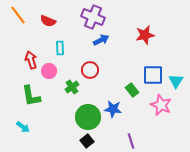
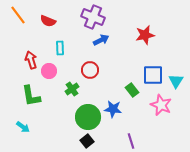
green cross: moved 2 px down
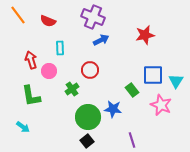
purple line: moved 1 px right, 1 px up
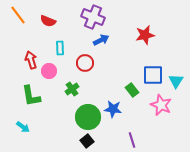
red circle: moved 5 px left, 7 px up
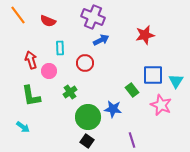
green cross: moved 2 px left, 3 px down
black square: rotated 16 degrees counterclockwise
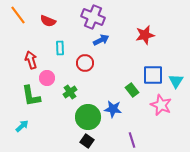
pink circle: moved 2 px left, 7 px down
cyan arrow: moved 1 px left, 1 px up; rotated 80 degrees counterclockwise
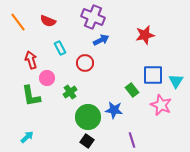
orange line: moved 7 px down
cyan rectangle: rotated 24 degrees counterclockwise
blue star: moved 1 px right, 1 px down
cyan arrow: moved 5 px right, 11 px down
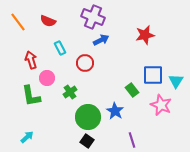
blue star: moved 1 px right, 1 px down; rotated 24 degrees clockwise
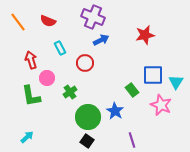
cyan triangle: moved 1 px down
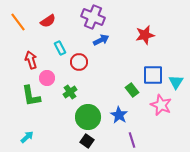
red semicircle: rotated 56 degrees counterclockwise
red circle: moved 6 px left, 1 px up
blue star: moved 4 px right, 4 px down
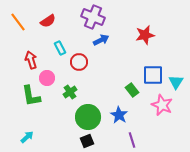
pink star: moved 1 px right
black square: rotated 32 degrees clockwise
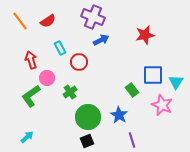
orange line: moved 2 px right, 1 px up
green L-shape: rotated 65 degrees clockwise
